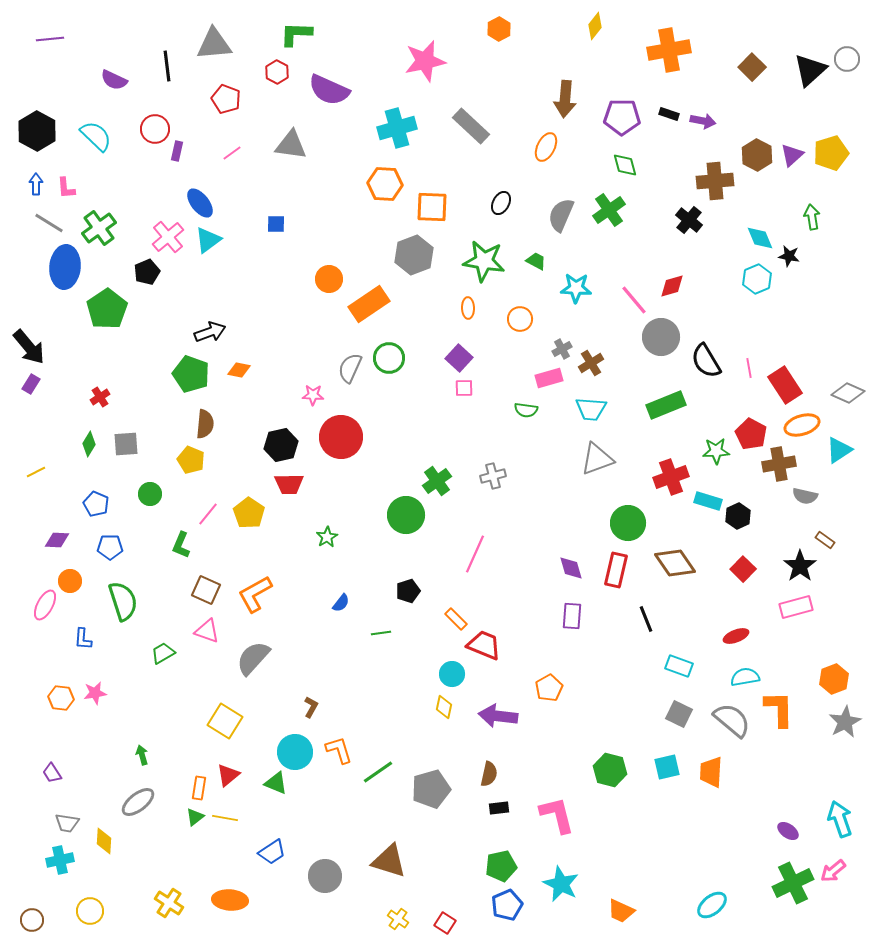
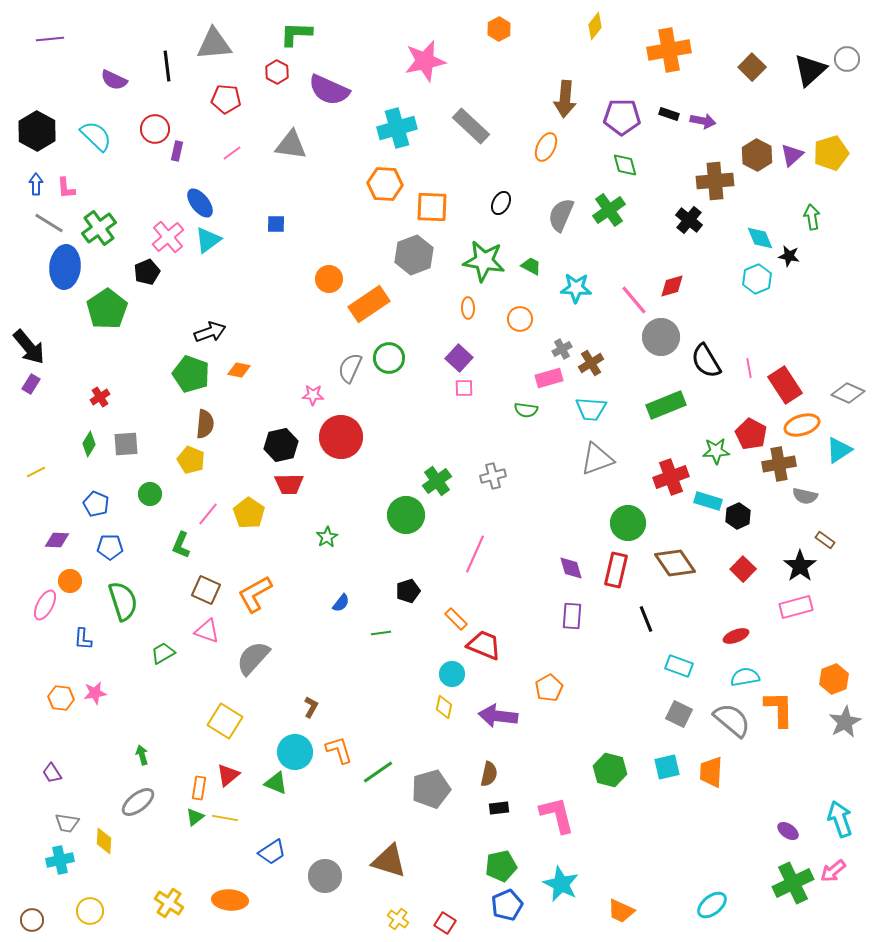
red pentagon at (226, 99): rotated 16 degrees counterclockwise
green trapezoid at (536, 261): moved 5 px left, 5 px down
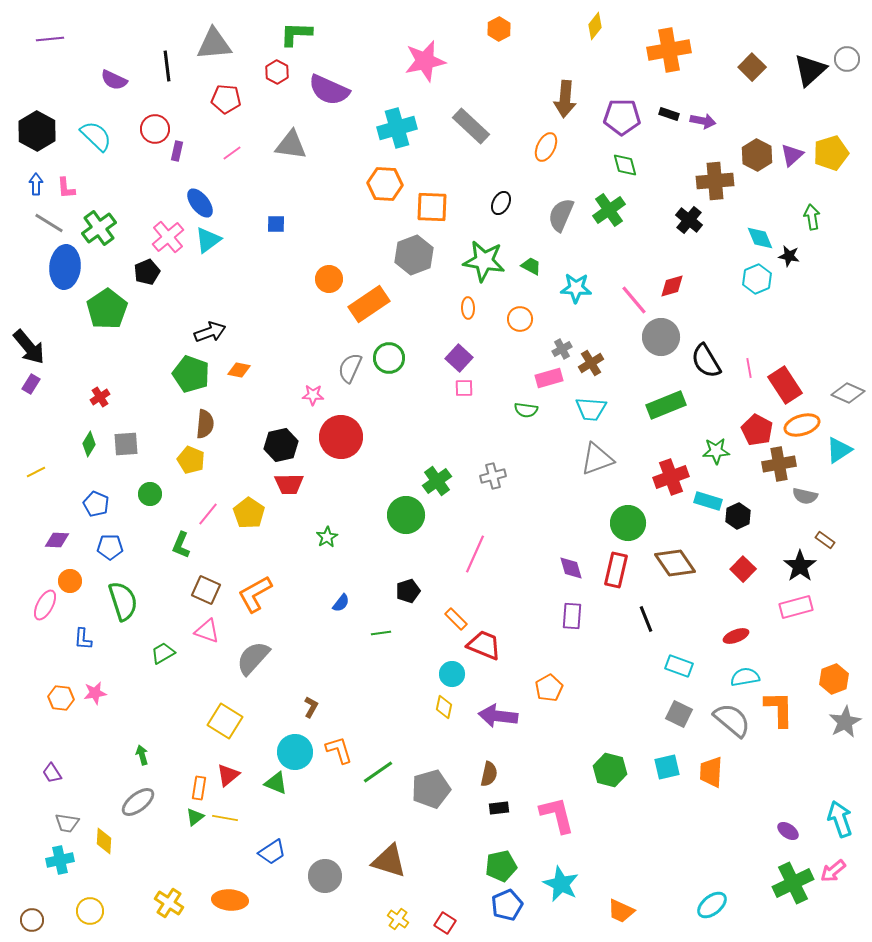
red pentagon at (751, 434): moved 6 px right, 4 px up
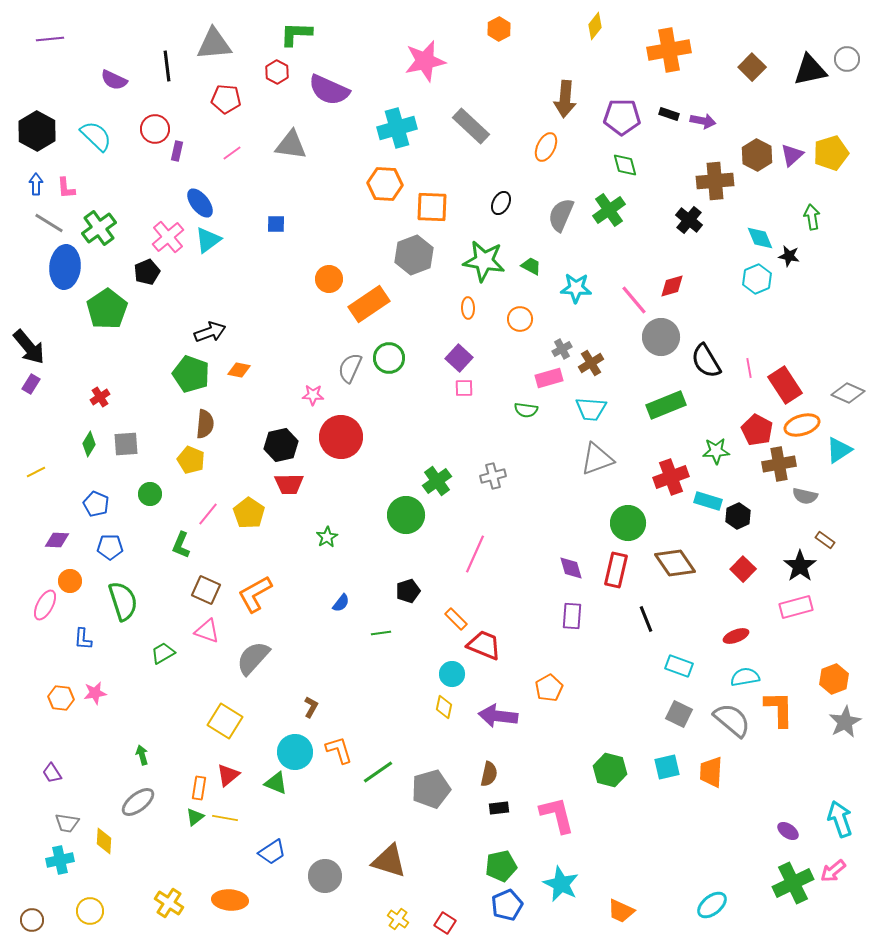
black triangle at (810, 70): rotated 30 degrees clockwise
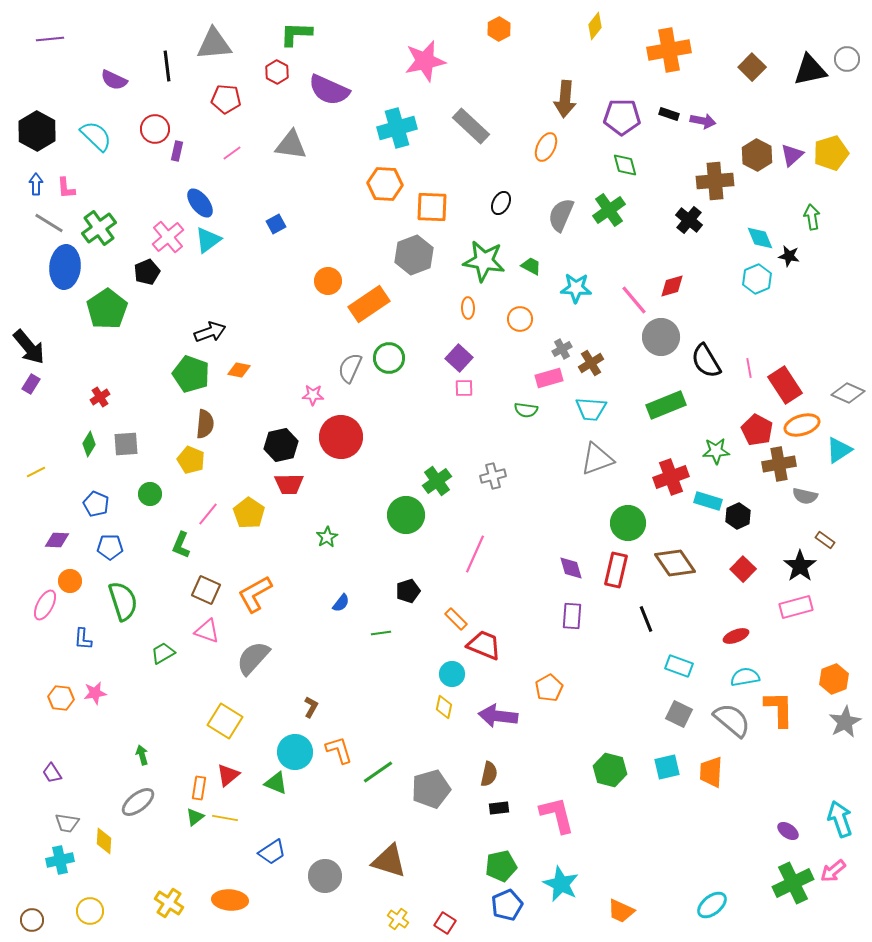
blue square at (276, 224): rotated 30 degrees counterclockwise
orange circle at (329, 279): moved 1 px left, 2 px down
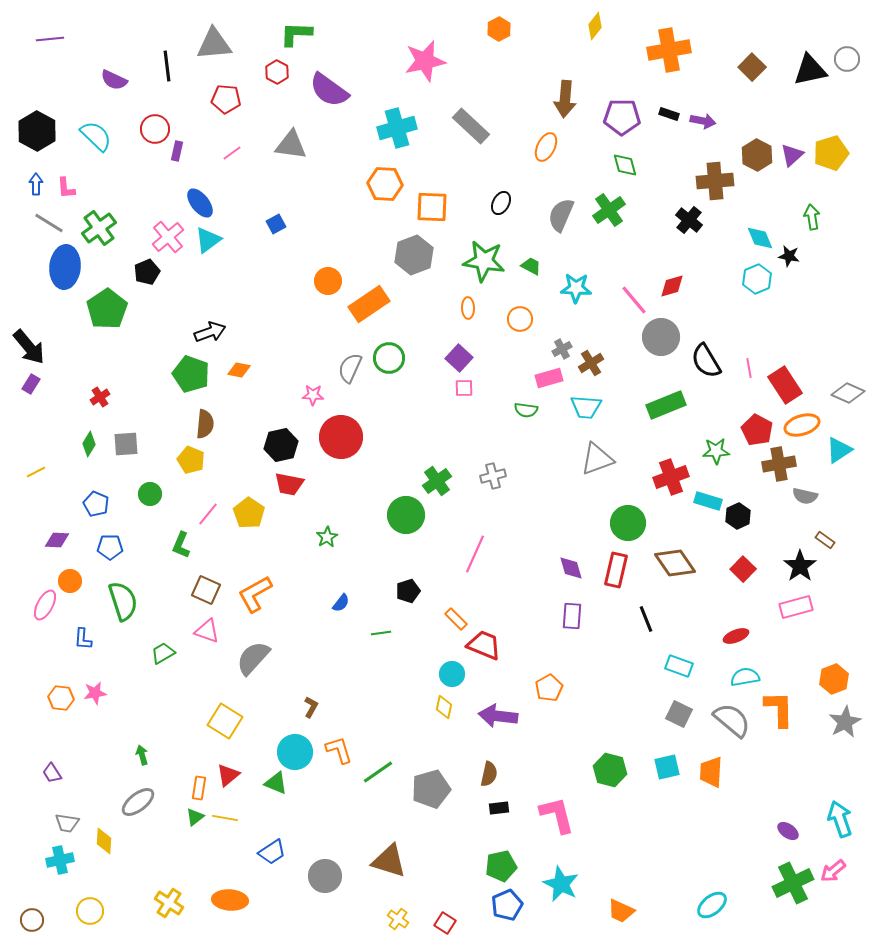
purple semicircle at (329, 90): rotated 12 degrees clockwise
cyan trapezoid at (591, 409): moved 5 px left, 2 px up
red trapezoid at (289, 484): rotated 12 degrees clockwise
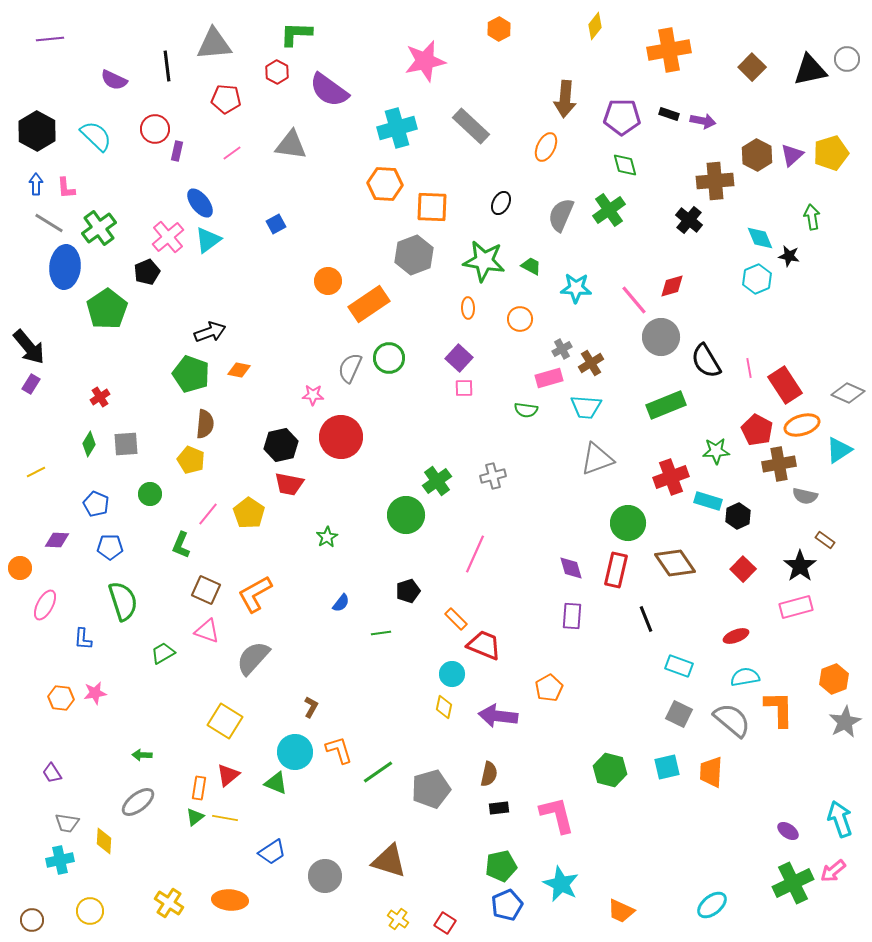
orange circle at (70, 581): moved 50 px left, 13 px up
green arrow at (142, 755): rotated 72 degrees counterclockwise
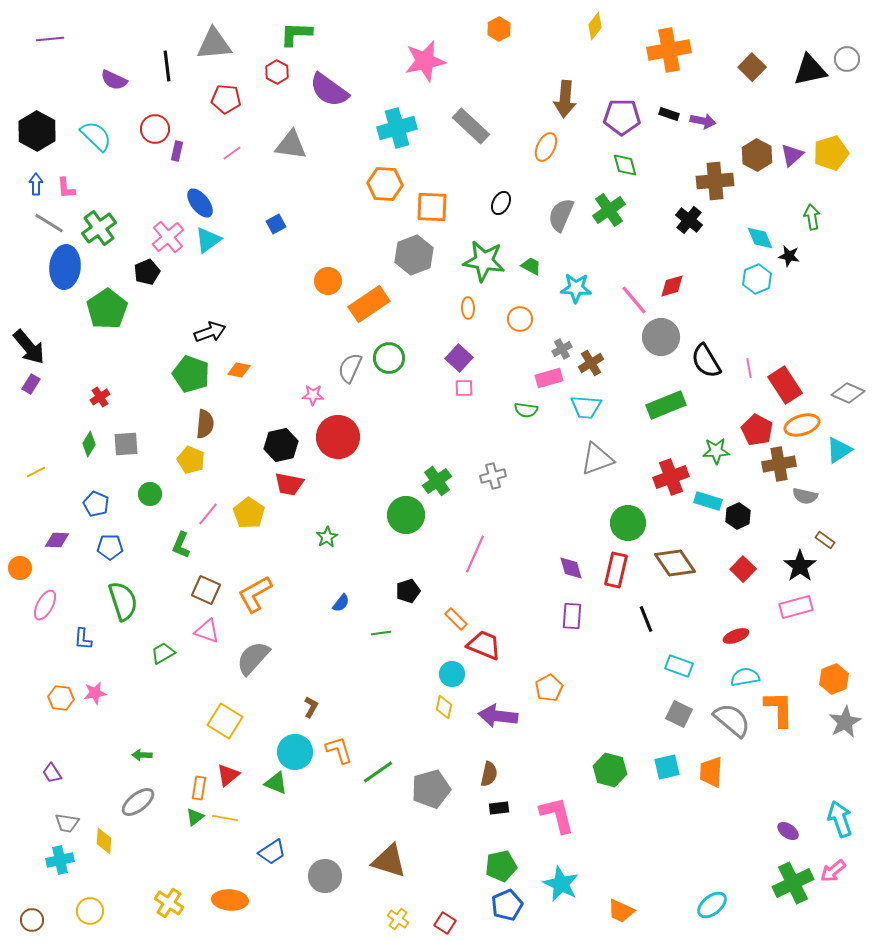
red circle at (341, 437): moved 3 px left
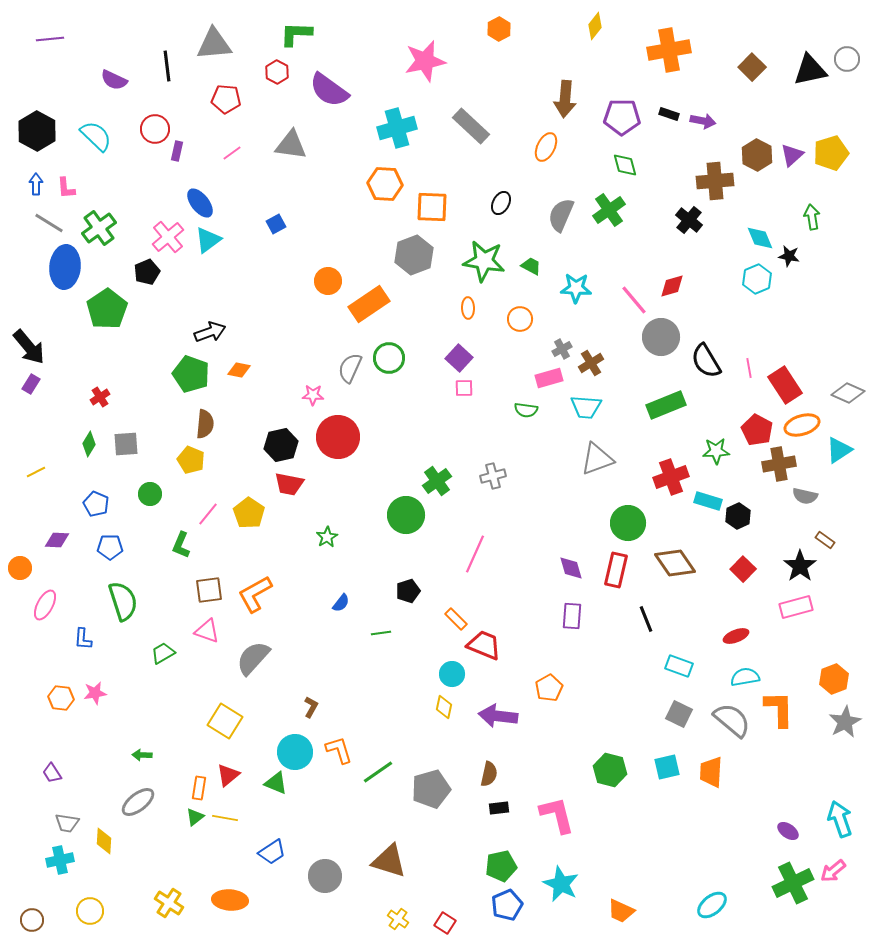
brown square at (206, 590): moved 3 px right; rotated 32 degrees counterclockwise
